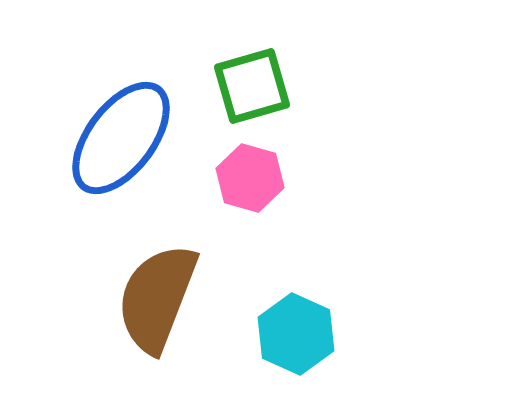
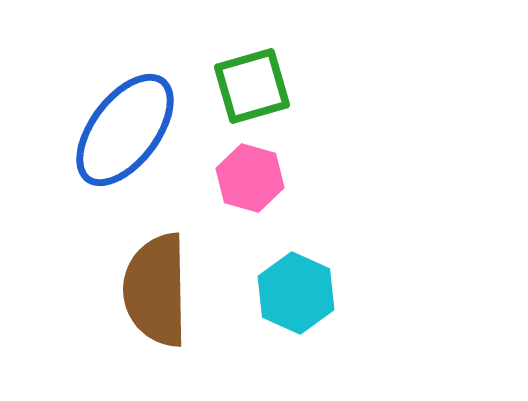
blue ellipse: moved 4 px right, 8 px up
brown semicircle: moved 1 px left, 8 px up; rotated 22 degrees counterclockwise
cyan hexagon: moved 41 px up
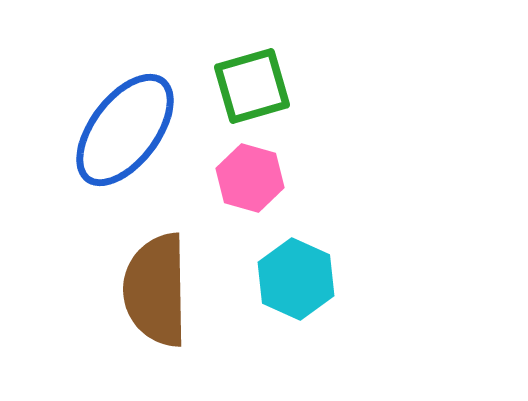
cyan hexagon: moved 14 px up
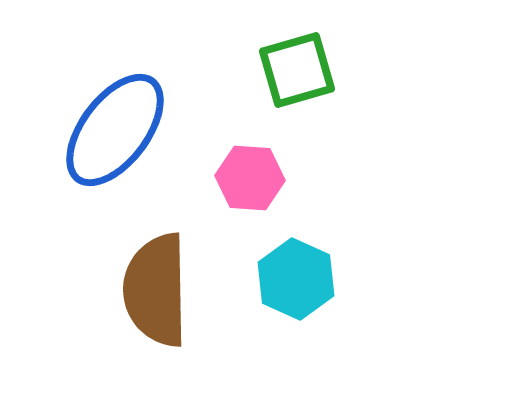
green square: moved 45 px right, 16 px up
blue ellipse: moved 10 px left
pink hexagon: rotated 12 degrees counterclockwise
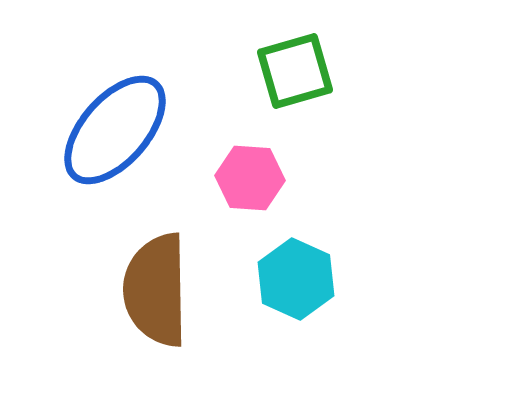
green square: moved 2 px left, 1 px down
blue ellipse: rotated 4 degrees clockwise
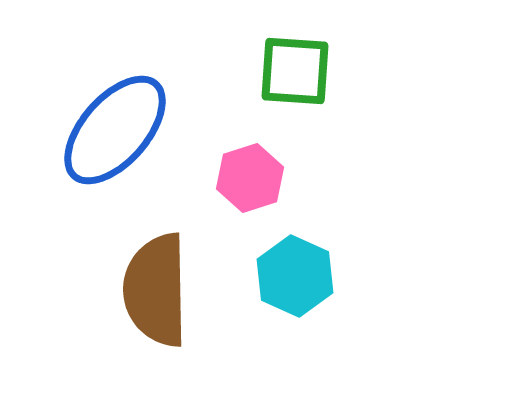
green square: rotated 20 degrees clockwise
pink hexagon: rotated 22 degrees counterclockwise
cyan hexagon: moved 1 px left, 3 px up
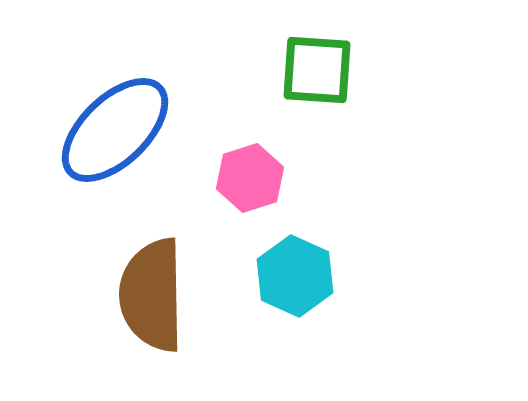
green square: moved 22 px right, 1 px up
blue ellipse: rotated 5 degrees clockwise
brown semicircle: moved 4 px left, 5 px down
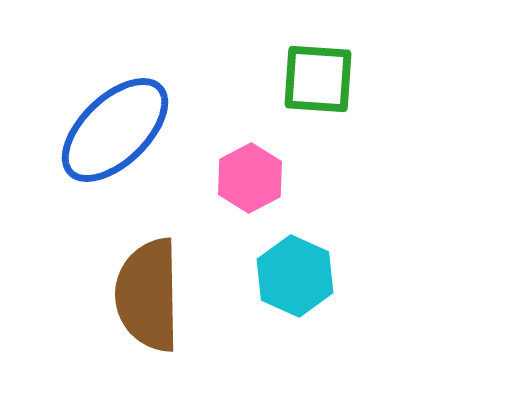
green square: moved 1 px right, 9 px down
pink hexagon: rotated 10 degrees counterclockwise
brown semicircle: moved 4 px left
